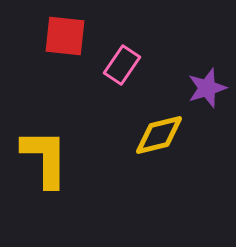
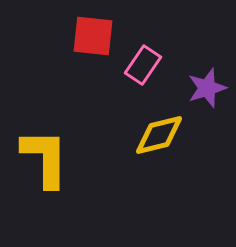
red square: moved 28 px right
pink rectangle: moved 21 px right
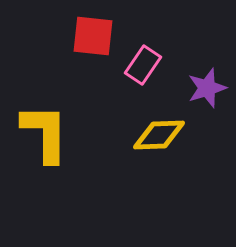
yellow diamond: rotated 12 degrees clockwise
yellow L-shape: moved 25 px up
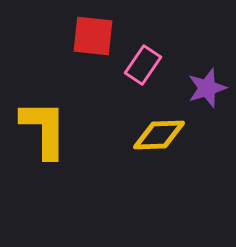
yellow L-shape: moved 1 px left, 4 px up
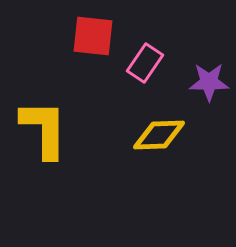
pink rectangle: moved 2 px right, 2 px up
purple star: moved 2 px right, 6 px up; rotated 18 degrees clockwise
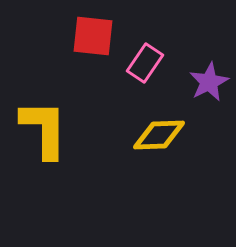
purple star: rotated 27 degrees counterclockwise
